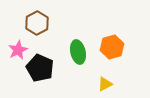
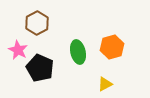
pink star: rotated 18 degrees counterclockwise
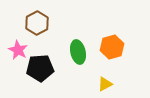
black pentagon: rotated 28 degrees counterclockwise
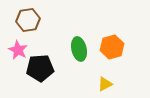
brown hexagon: moved 9 px left, 3 px up; rotated 20 degrees clockwise
green ellipse: moved 1 px right, 3 px up
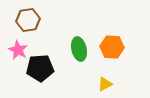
orange hexagon: rotated 20 degrees clockwise
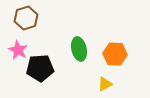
brown hexagon: moved 2 px left, 2 px up; rotated 10 degrees counterclockwise
orange hexagon: moved 3 px right, 7 px down
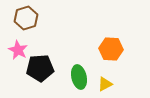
green ellipse: moved 28 px down
orange hexagon: moved 4 px left, 5 px up
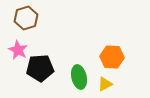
orange hexagon: moved 1 px right, 8 px down
